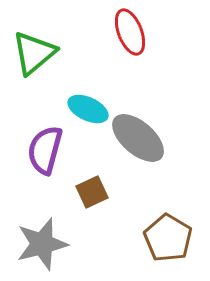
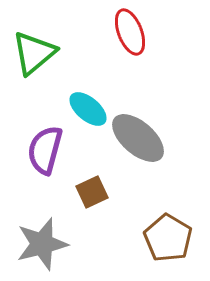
cyan ellipse: rotated 15 degrees clockwise
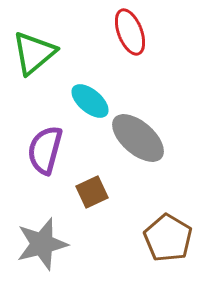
cyan ellipse: moved 2 px right, 8 px up
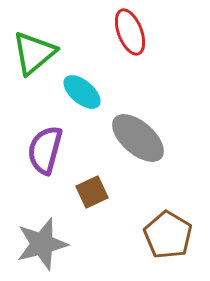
cyan ellipse: moved 8 px left, 9 px up
brown pentagon: moved 3 px up
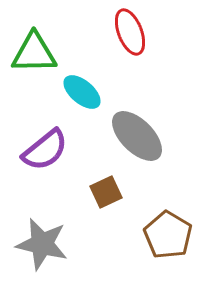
green triangle: rotated 39 degrees clockwise
gray ellipse: moved 1 px left, 2 px up; rotated 4 degrees clockwise
purple semicircle: rotated 144 degrees counterclockwise
brown square: moved 14 px right
gray star: rotated 28 degrees clockwise
